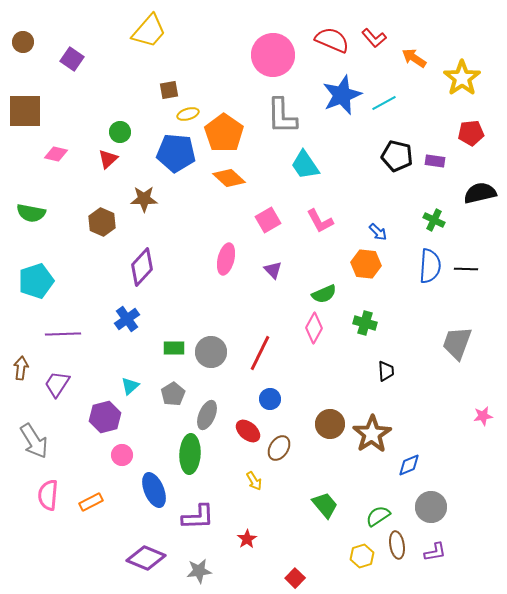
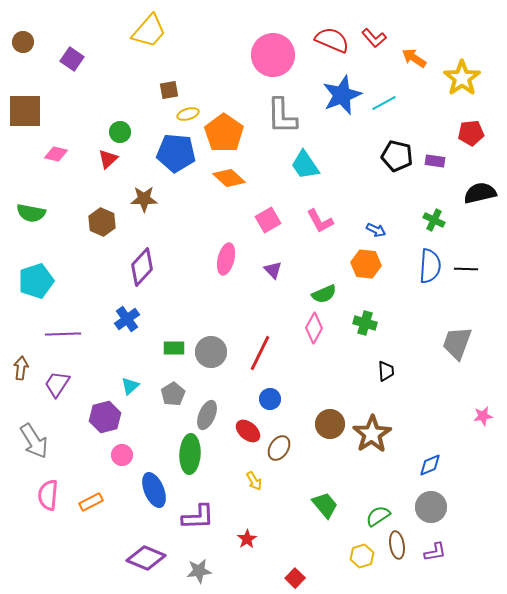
blue arrow at (378, 232): moved 2 px left, 2 px up; rotated 18 degrees counterclockwise
blue diamond at (409, 465): moved 21 px right
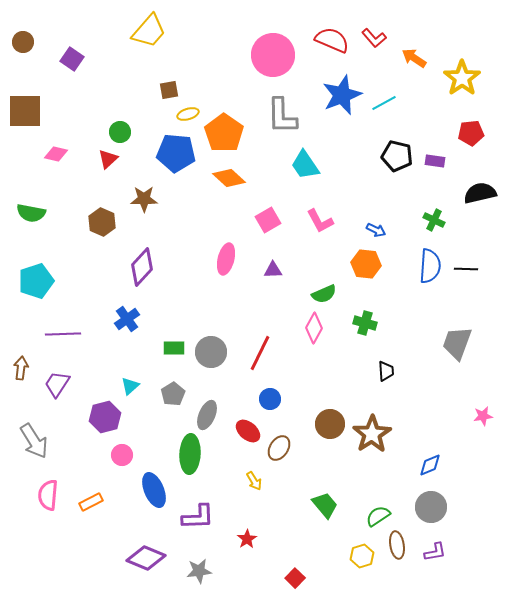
purple triangle at (273, 270): rotated 48 degrees counterclockwise
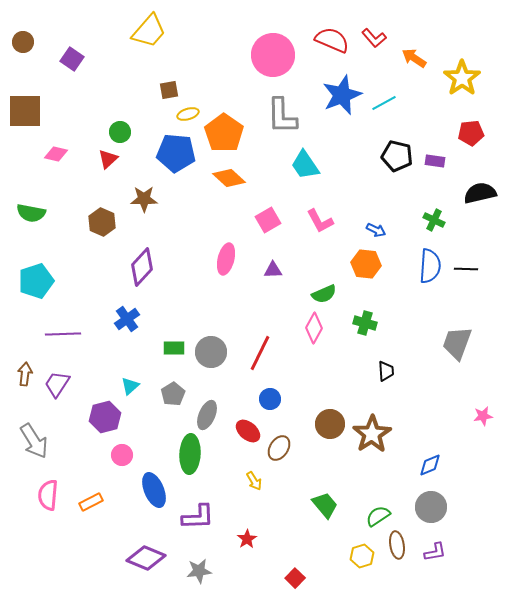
brown arrow at (21, 368): moved 4 px right, 6 px down
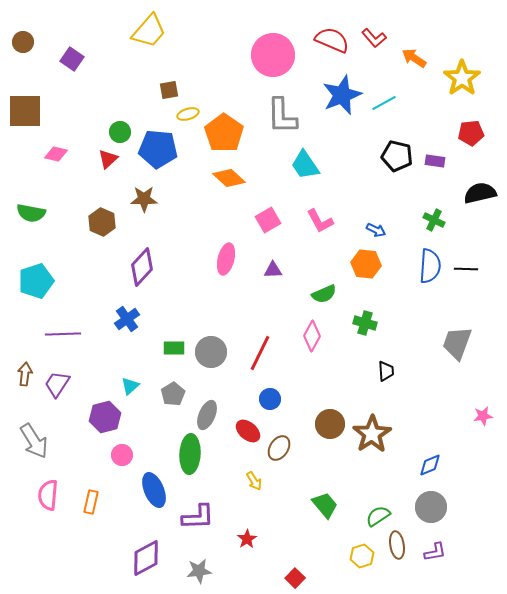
blue pentagon at (176, 153): moved 18 px left, 4 px up
pink diamond at (314, 328): moved 2 px left, 8 px down
orange rectangle at (91, 502): rotated 50 degrees counterclockwise
purple diamond at (146, 558): rotated 51 degrees counterclockwise
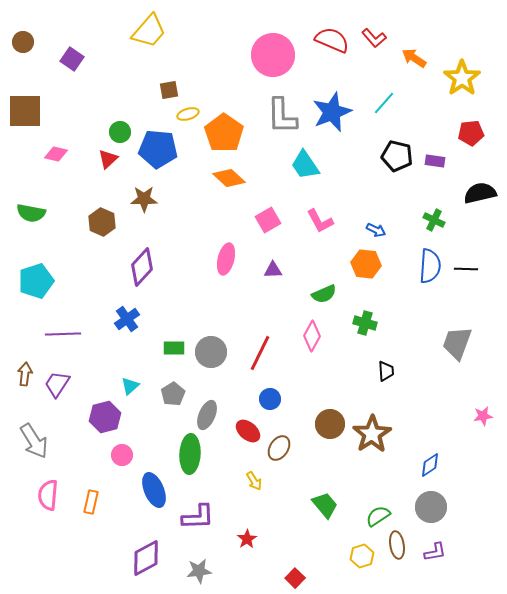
blue star at (342, 95): moved 10 px left, 17 px down
cyan line at (384, 103): rotated 20 degrees counterclockwise
blue diamond at (430, 465): rotated 10 degrees counterclockwise
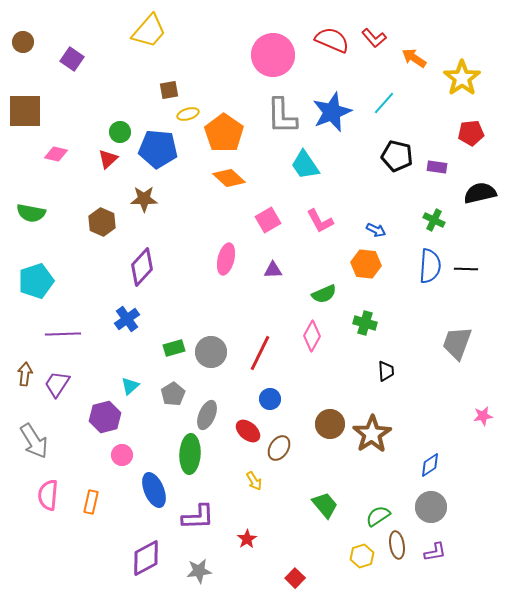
purple rectangle at (435, 161): moved 2 px right, 6 px down
green rectangle at (174, 348): rotated 15 degrees counterclockwise
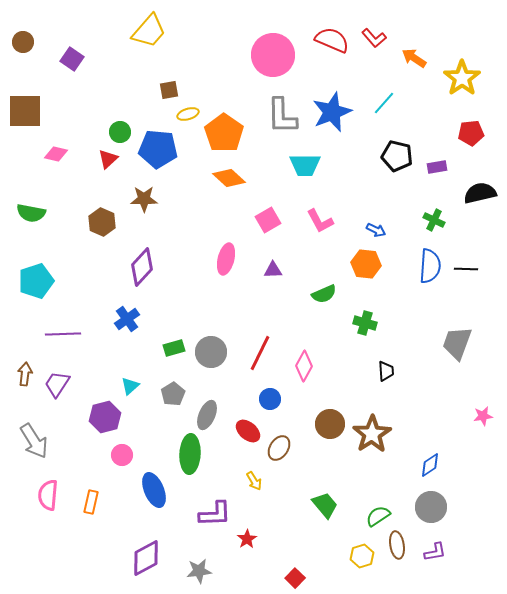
cyan trapezoid at (305, 165): rotated 56 degrees counterclockwise
purple rectangle at (437, 167): rotated 18 degrees counterclockwise
pink diamond at (312, 336): moved 8 px left, 30 px down
purple L-shape at (198, 517): moved 17 px right, 3 px up
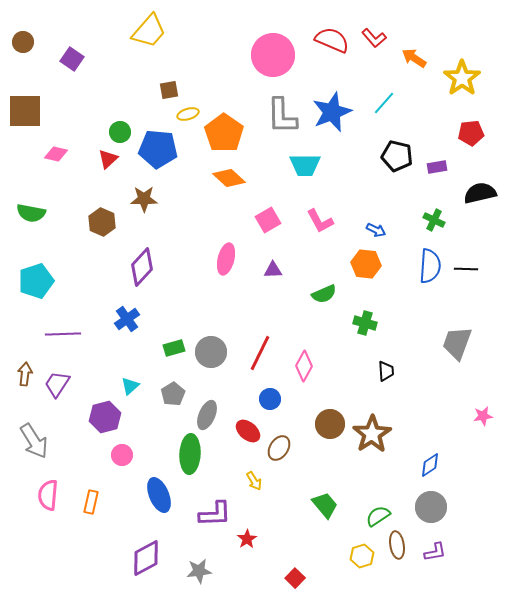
blue ellipse at (154, 490): moved 5 px right, 5 px down
